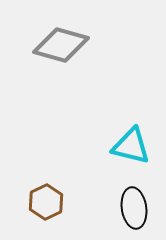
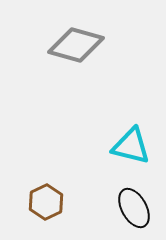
gray diamond: moved 15 px right
black ellipse: rotated 21 degrees counterclockwise
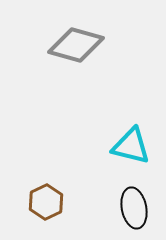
black ellipse: rotated 18 degrees clockwise
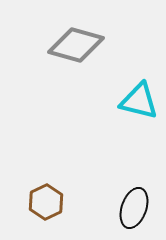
cyan triangle: moved 8 px right, 45 px up
black ellipse: rotated 30 degrees clockwise
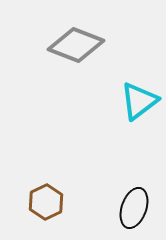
gray diamond: rotated 6 degrees clockwise
cyan triangle: rotated 51 degrees counterclockwise
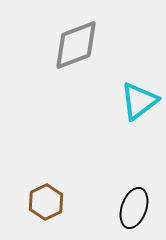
gray diamond: rotated 42 degrees counterclockwise
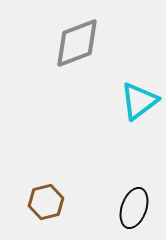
gray diamond: moved 1 px right, 2 px up
brown hexagon: rotated 12 degrees clockwise
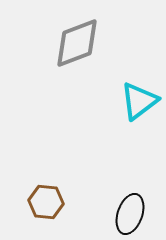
brown hexagon: rotated 20 degrees clockwise
black ellipse: moved 4 px left, 6 px down
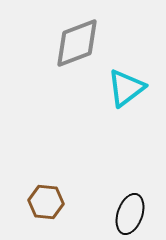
cyan triangle: moved 13 px left, 13 px up
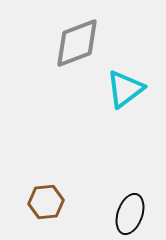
cyan triangle: moved 1 px left, 1 px down
brown hexagon: rotated 12 degrees counterclockwise
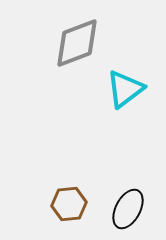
brown hexagon: moved 23 px right, 2 px down
black ellipse: moved 2 px left, 5 px up; rotated 9 degrees clockwise
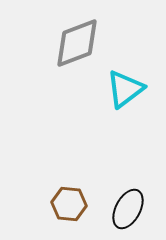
brown hexagon: rotated 12 degrees clockwise
